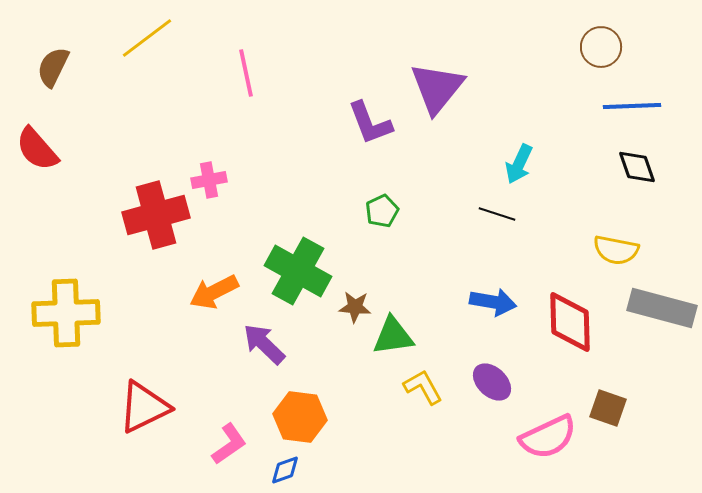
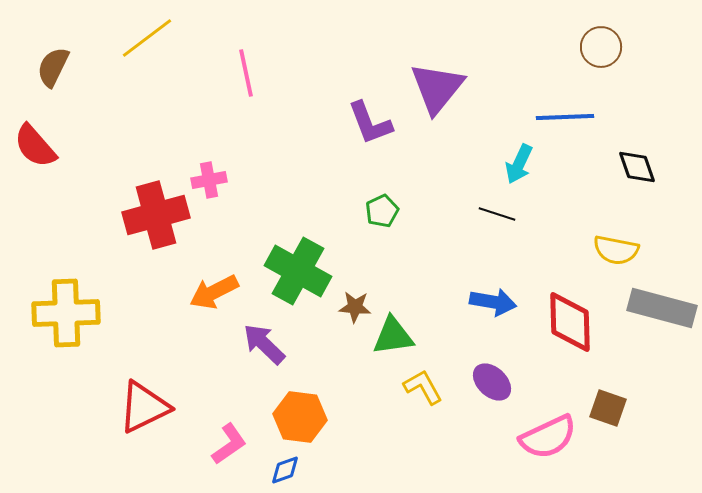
blue line: moved 67 px left, 11 px down
red semicircle: moved 2 px left, 3 px up
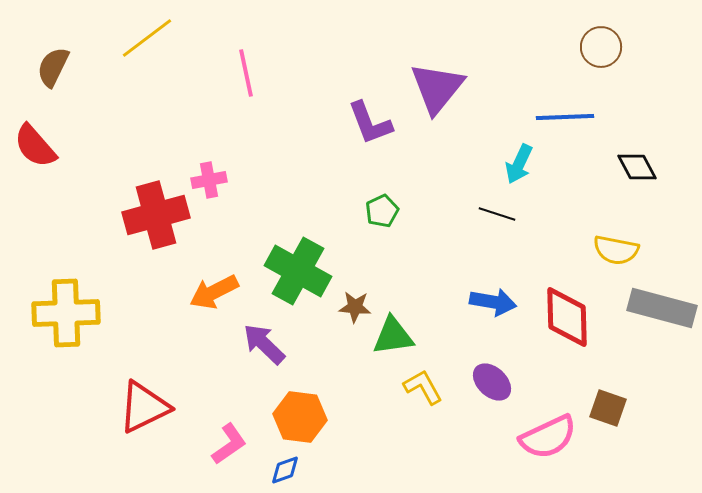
black diamond: rotated 9 degrees counterclockwise
red diamond: moved 3 px left, 5 px up
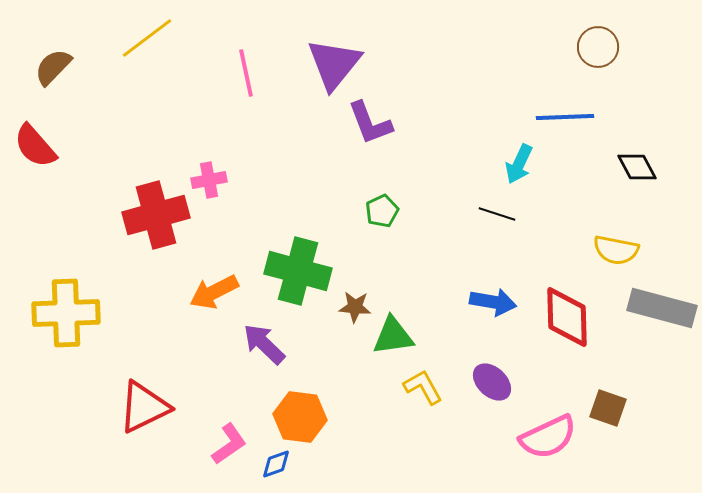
brown circle: moved 3 px left
brown semicircle: rotated 18 degrees clockwise
purple triangle: moved 103 px left, 24 px up
green cross: rotated 14 degrees counterclockwise
blue diamond: moved 9 px left, 6 px up
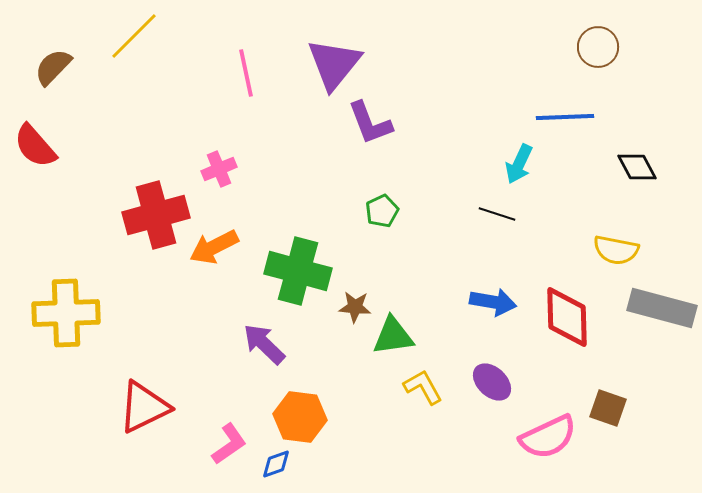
yellow line: moved 13 px left, 2 px up; rotated 8 degrees counterclockwise
pink cross: moved 10 px right, 11 px up; rotated 12 degrees counterclockwise
orange arrow: moved 45 px up
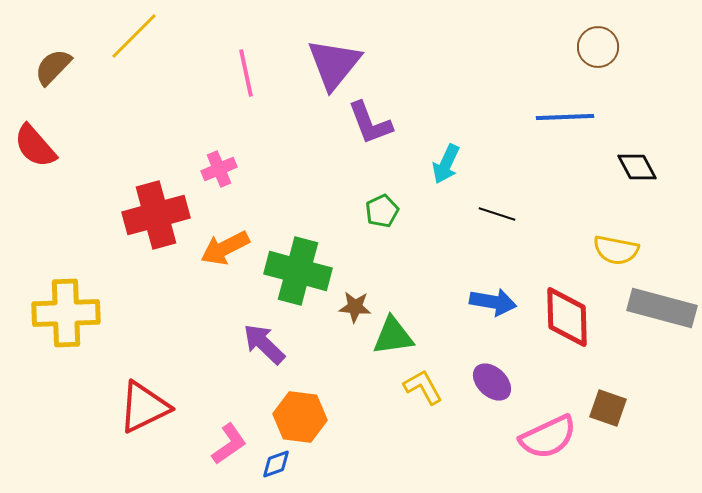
cyan arrow: moved 73 px left
orange arrow: moved 11 px right, 1 px down
